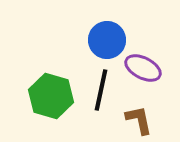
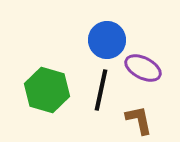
green hexagon: moved 4 px left, 6 px up
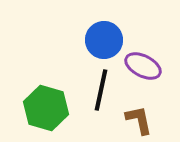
blue circle: moved 3 px left
purple ellipse: moved 2 px up
green hexagon: moved 1 px left, 18 px down
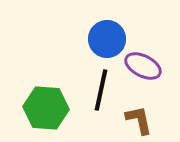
blue circle: moved 3 px right, 1 px up
green hexagon: rotated 12 degrees counterclockwise
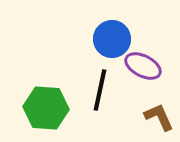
blue circle: moved 5 px right
black line: moved 1 px left
brown L-shape: moved 20 px right, 3 px up; rotated 12 degrees counterclockwise
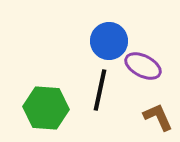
blue circle: moved 3 px left, 2 px down
brown L-shape: moved 1 px left
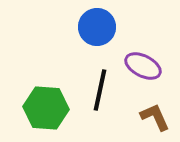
blue circle: moved 12 px left, 14 px up
brown L-shape: moved 3 px left
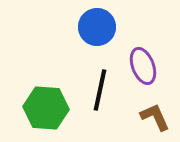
purple ellipse: rotated 42 degrees clockwise
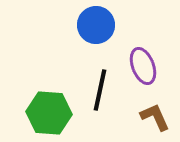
blue circle: moved 1 px left, 2 px up
green hexagon: moved 3 px right, 5 px down
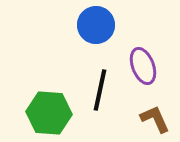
brown L-shape: moved 2 px down
